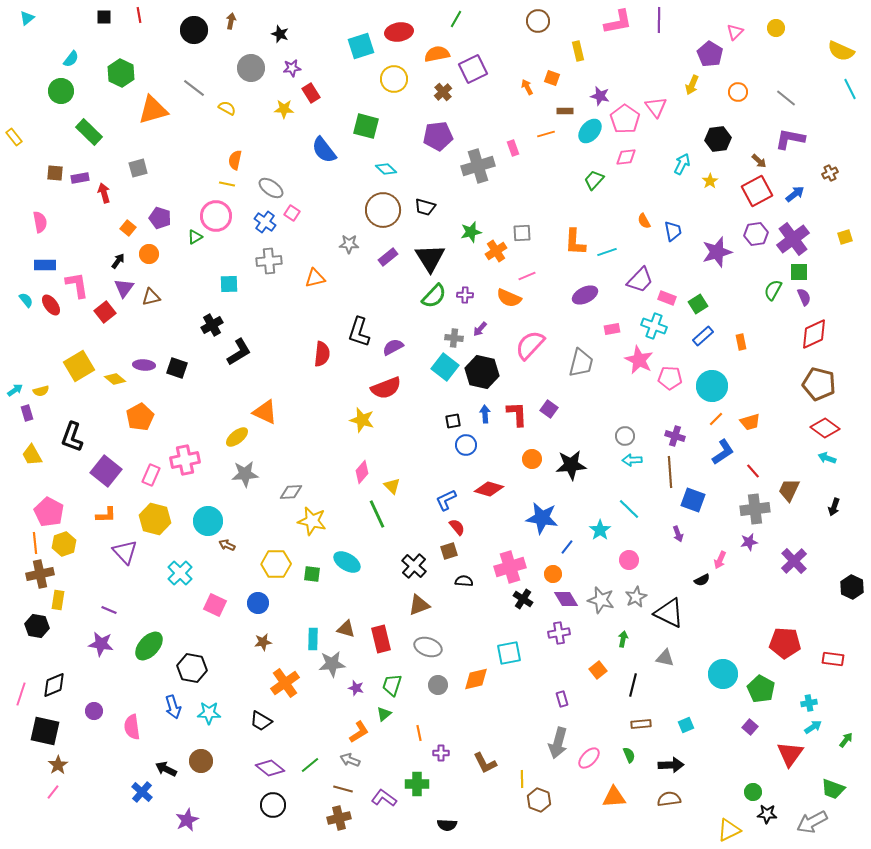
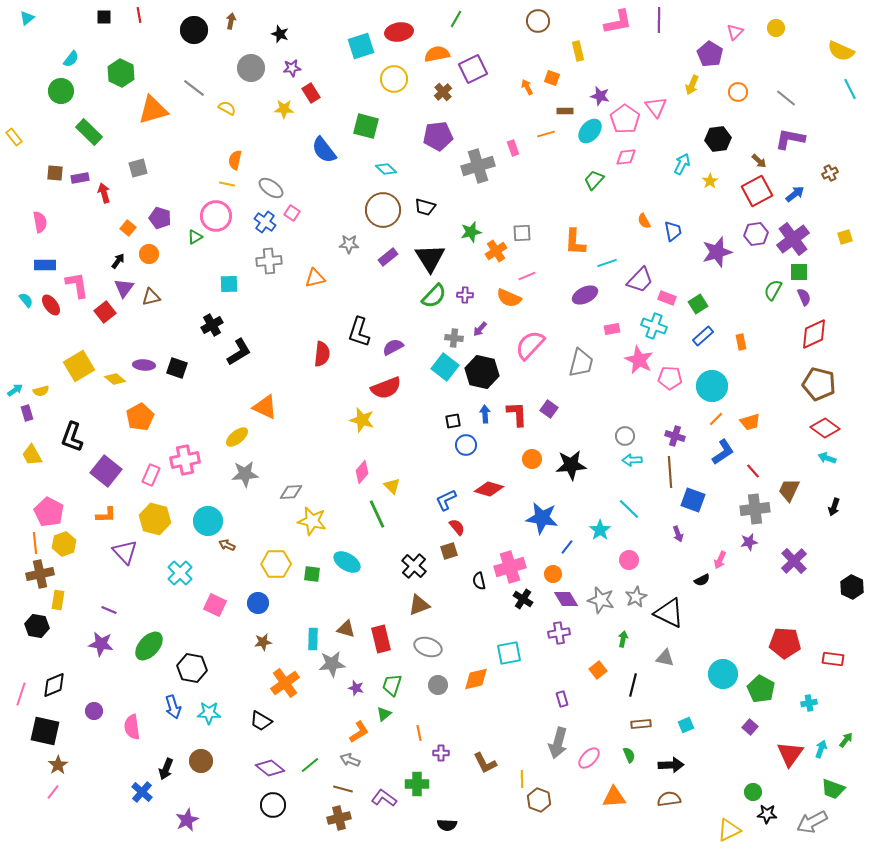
cyan line at (607, 252): moved 11 px down
orange triangle at (265, 412): moved 5 px up
black semicircle at (464, 581): moved 15 px right; rotated 108 degrees counterclockwise
cyan arrow at (813, 727): moved 8 px right, 22 px down; rotated 36 degrees counterclockwise
black arrow at (166, 769): rotated 95 degrees counterclockwise
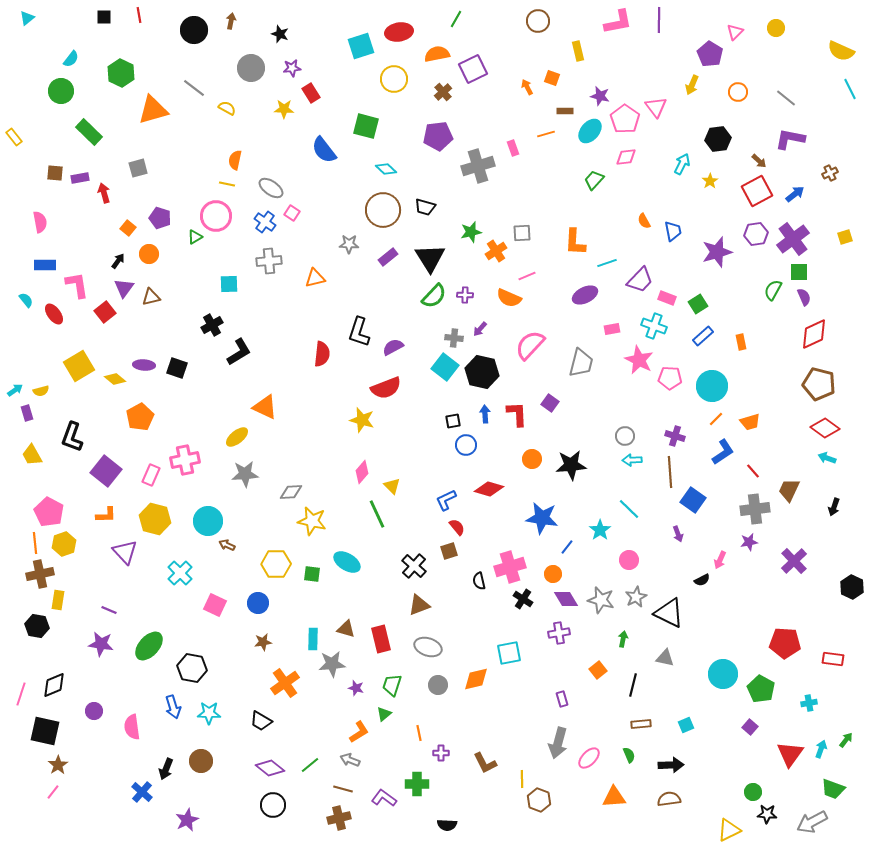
red ellipse at (51, 305): moved 3 px right, 9 px down
purple square at (549, 409): moved 1 px right, 6 px up
blue square at (693, 500): rotated 15 degrees clockwise
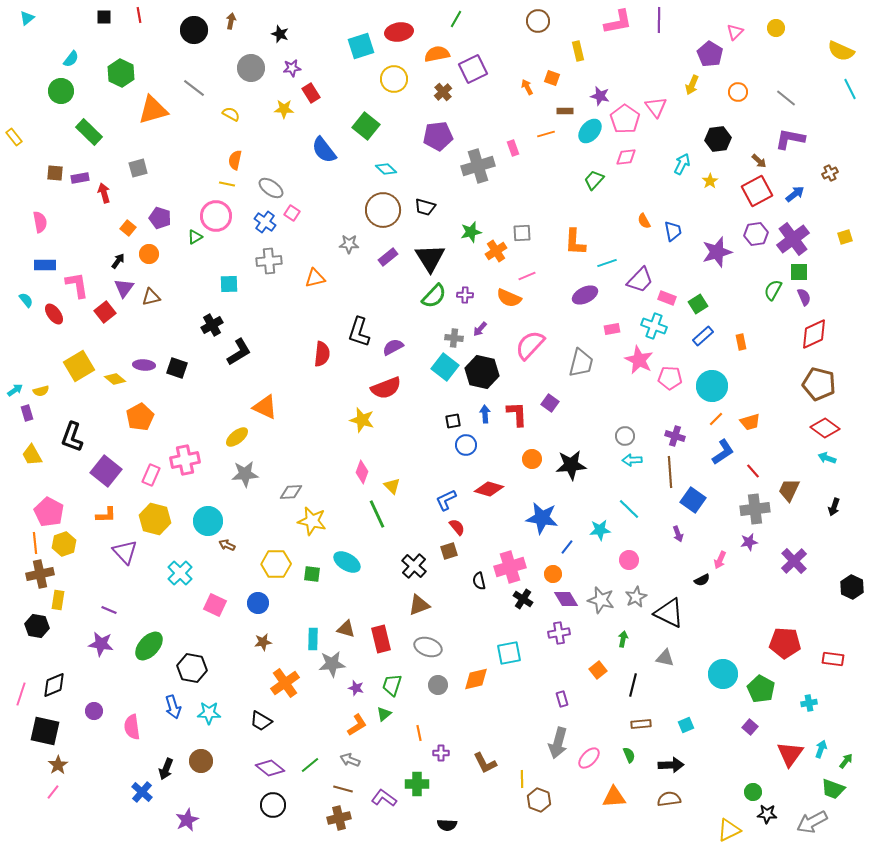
yellow semicircle at (227, 108): moved 4 px right, 6 px down
green square at (366, 126): rotated 24 degrees clockwise
pink diamond at (362, 472): rotated 20 degrees counterclockwise
cyan star at (600, 530): rotated 30 degrees clockwise
orange L-shape at (359, 732): moved 2 px left, 7 px up
green arrow at (846, 740): moved 21 px down
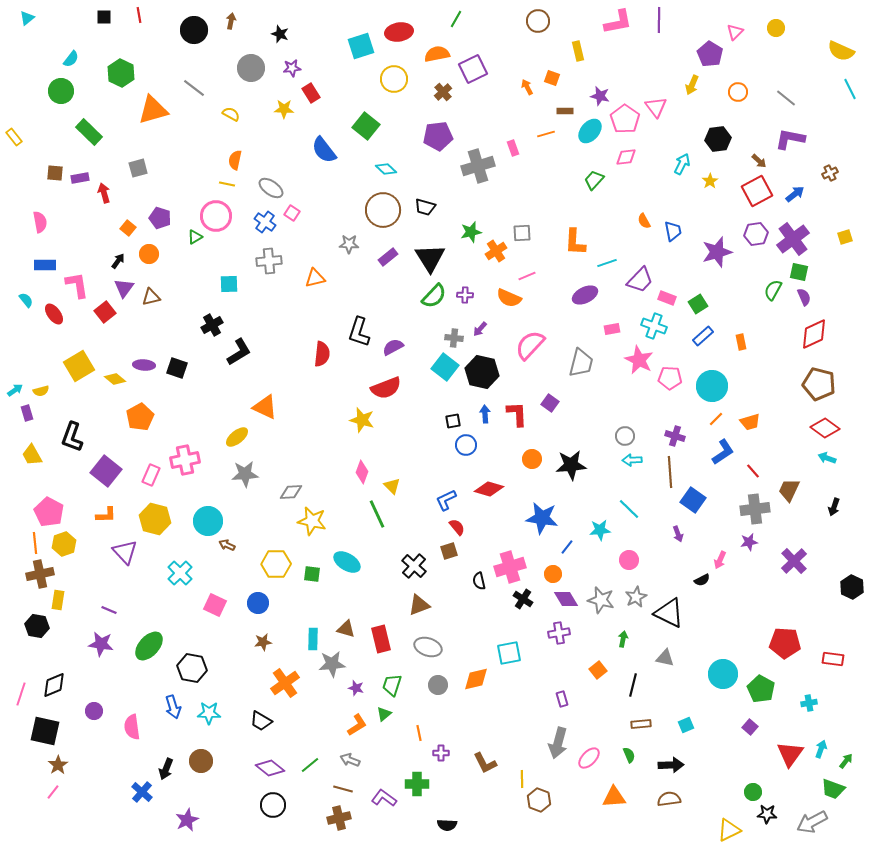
green square at (799, 272): rotated 12 degrees clockwise
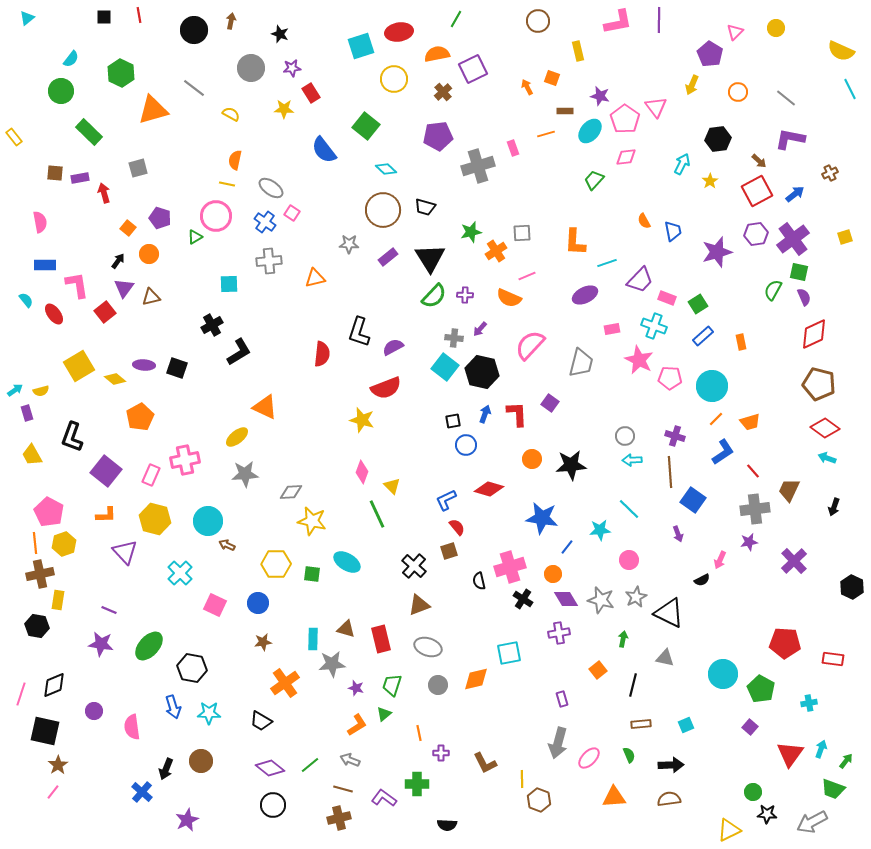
blue arrow at (485, 414): rotated 24 degrees clockwise
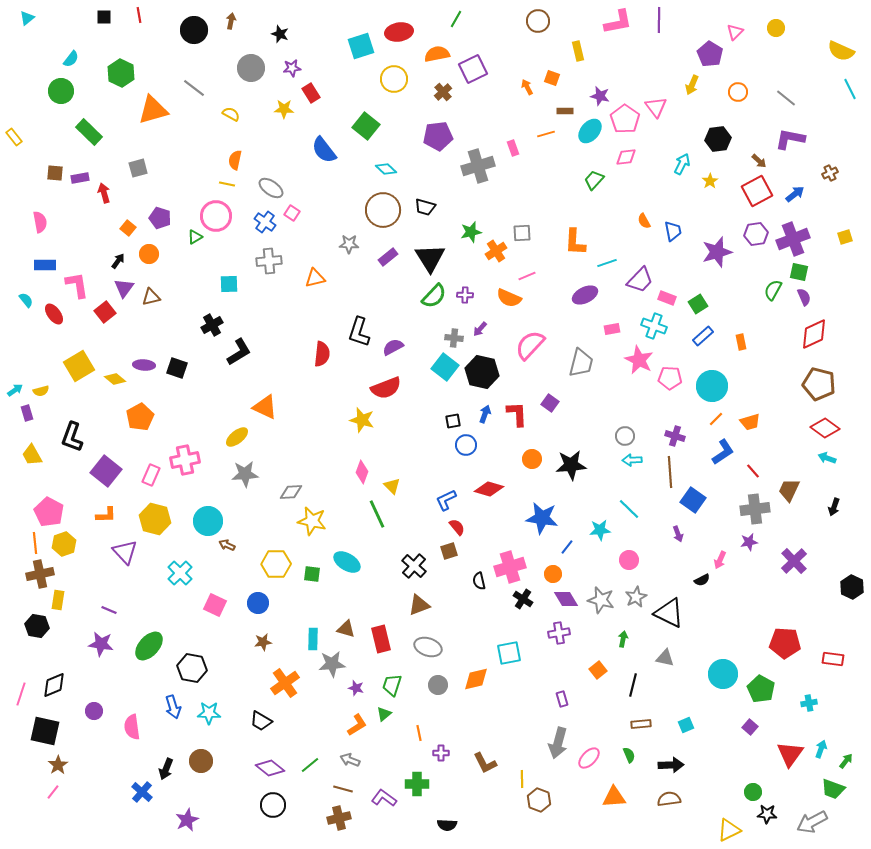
purple cross at (793, 239): rotated 16 degrees clockwise
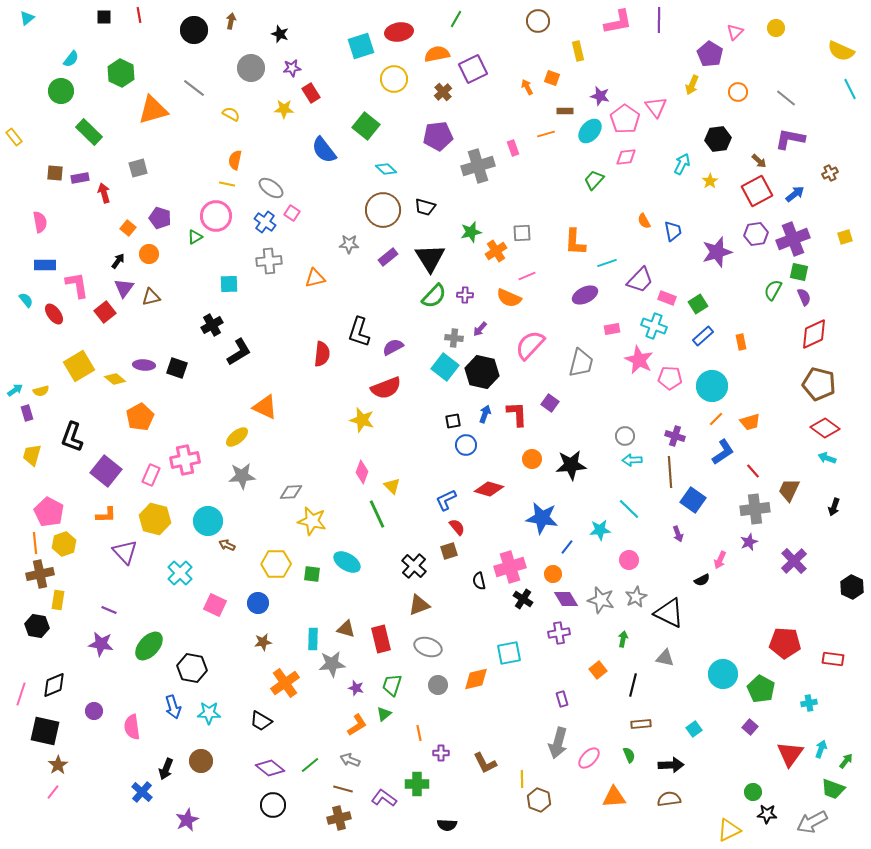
yellow trapezoid at (32, 455): rotated 45 degrees clockwise
gray star at (245, 474): moved 3 px left, 2 px down
purple star at (749, 542): rotated 12 degrees counterclockwise
cyan square at (686, 725): moved 8 px right, 4 px down; rotated 14 degrees counterclockwise
